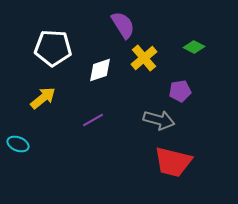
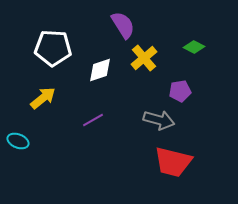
cyan ellipse: moved 3 px up
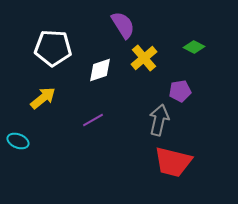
gray arrow: rotated 92 degrees counterclockwise
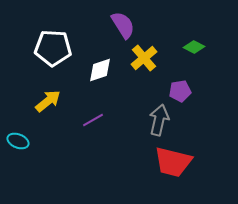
yellow arrow: moved 5 px right, 3 px down
